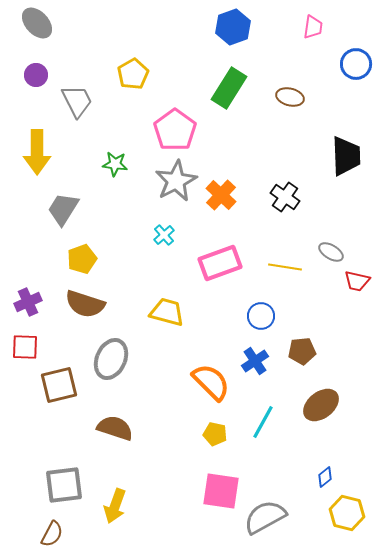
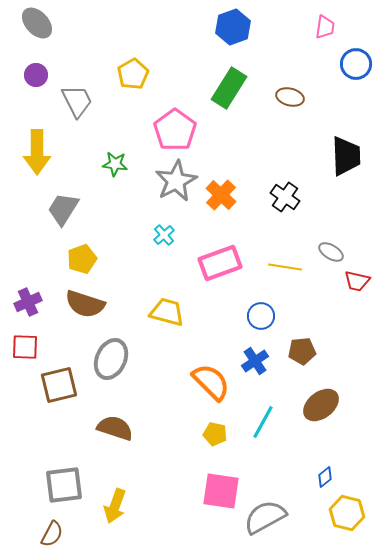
pink trapezoid at (313, 27): moved 12 px right
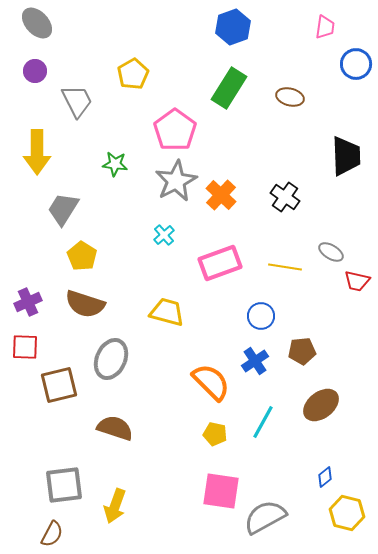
purple circle at (36, 75): moved 1 px left, 4 px up
yellow pentagon at (82, 259): moved 3 px up; rotated 20 degrees counterclockwise
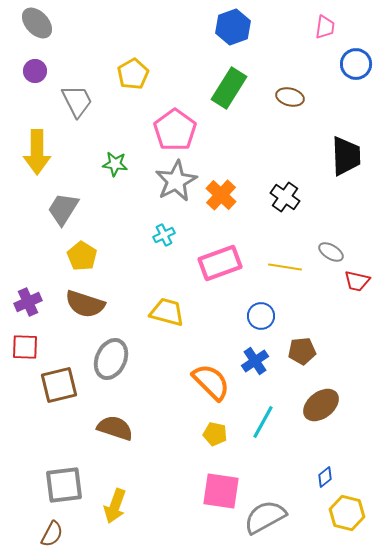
cyan cross at (164, 235): rotated 15 degrees clockwise
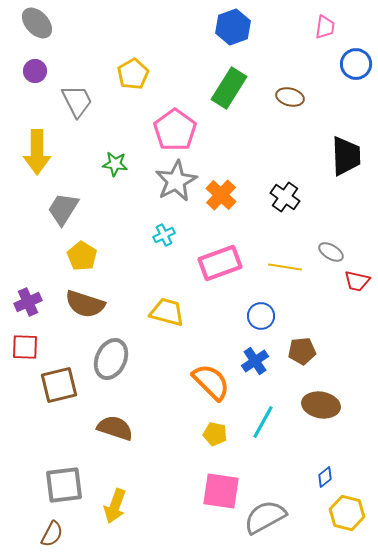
brown ellipse at (321, 405): rotated 48 degrees clockwise
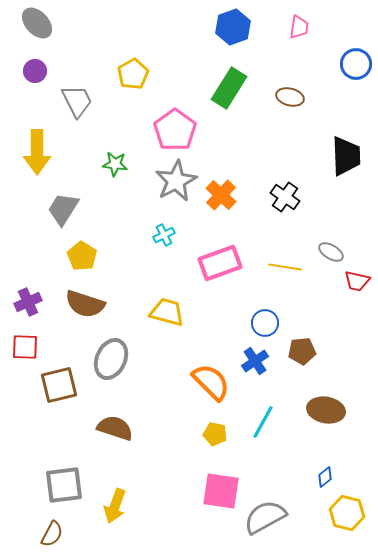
pink trapezoid at (325, 27): moved 26 px left
blue circle at (261, 316): moved 4 px right, 7 px down
brown ellipse at (321, 405): moved 5 px right, 5 px down
